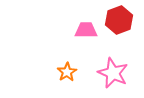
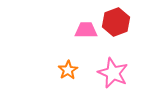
red hexagon: moved 3 px left, 2 px down
orange star: moved 1 px right, 2 px up
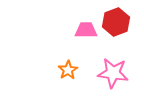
pink star: rotated 16 degrees counterclockwise
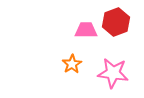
orange star: moved 4 px right, 6 px up
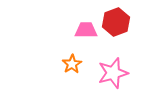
pink star: rotated 24 degrees counterclockwise
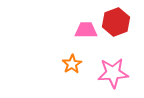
pink star: rotated 12 degrees clockwise
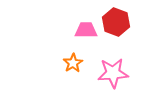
red hexagon: rotated 20 degrees counterclockwise
orange star: moved 1 px right, 1 px up
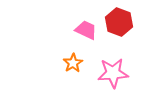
red hexagon: moved 3 px right
pink trapezoid: rotated 25 degrees clockwise
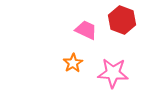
red hexagon: moved 3 px right, 2 px up
pink star: rotated 8 degrees clockwise
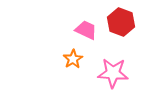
red hexagon: moved 1 px left, 2 px down
orange star: moved 4 px up
